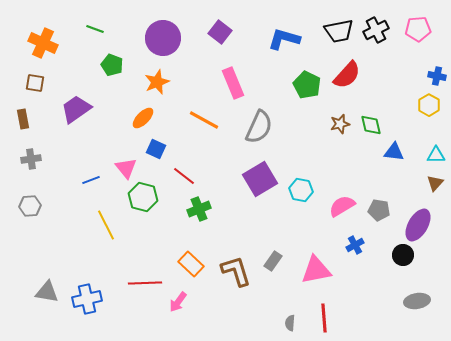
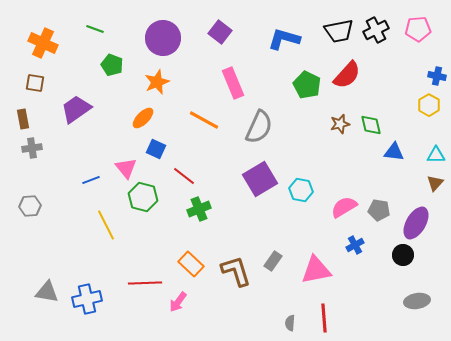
gray cross at (31, 159): moved 1 px right, 11 px up
pink semicircle at (342, 206): moved 2 px right, 1 px down
purple ellipse at (418, 225): moved 2 px left, 2 px up
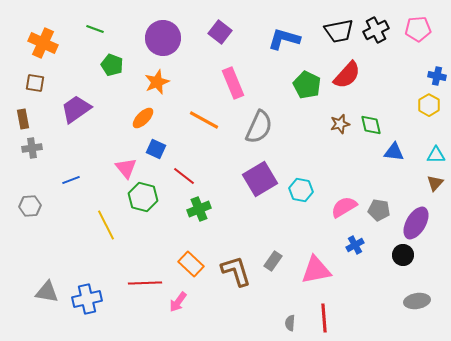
blue line at (91, 180): moved 20 px left
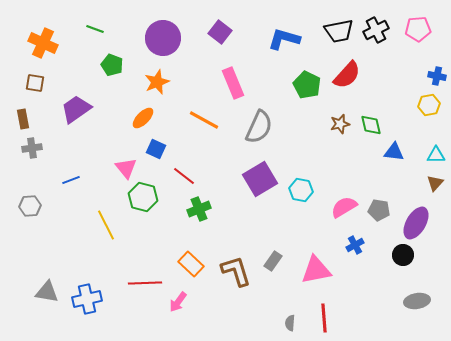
yellow hexagon at (429, 105): rotated 20 degrees clockwise
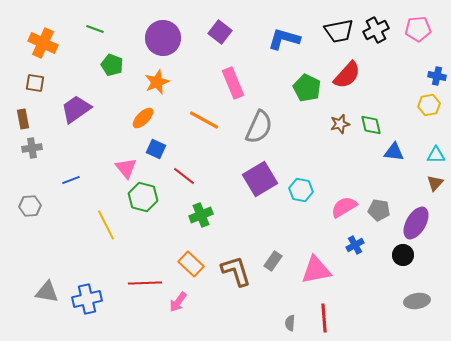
green pentagon at (307, 85): moved 3 px down
green cross at (199, 209): moved 2 px right, 6 px down
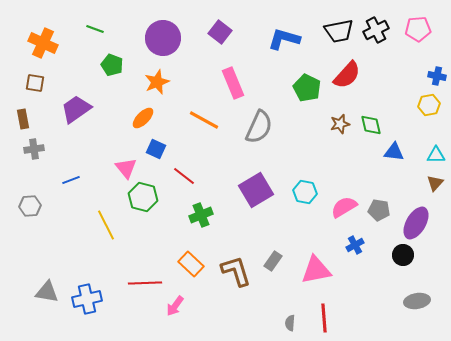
gray cross at (32, 148): moved 2 px right, 1 px down
purple square at (260, 179): moved 4 px left, 11 px down
cyan hexagon at (301, 190): moved 4 px right, 2 px down
pink arrow at (178, 302): moved 3 px left, 4 px down
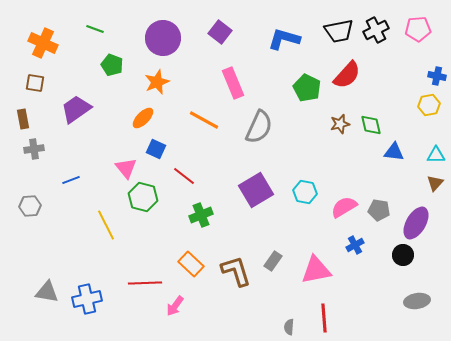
gray semicircle at (290, 323): moved 1 px left, 4 px down
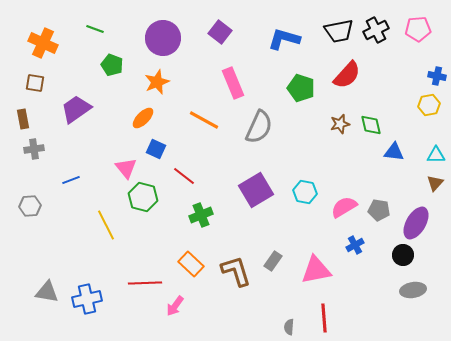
green pentagon at (307, 88): moved 6 px left; rotated 8 degrees counterclockwise
gray ellipse at (417, 301): moved 4 px left, 11 px up
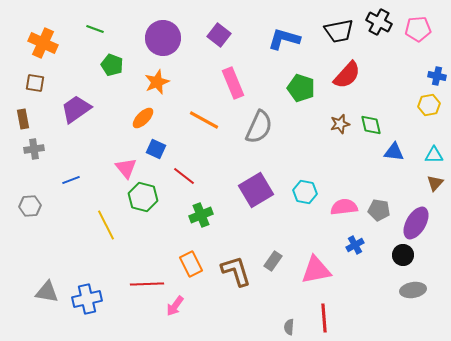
black cross at (376, 30): moved 3 px right, 8 px up; rotated 35 degrees counterclockwise
purple square at (220, 32): moved 1 px left, 3 px down
cyan triangle at (436, 155): moved 2 px left
pink semicircle at (344, 207): rotated 24 degrees clockwise
orange rectangle at (191, 264): rotated 20 degrees clockwise
red line at (145, 283): moved 2 px right, 1 px down
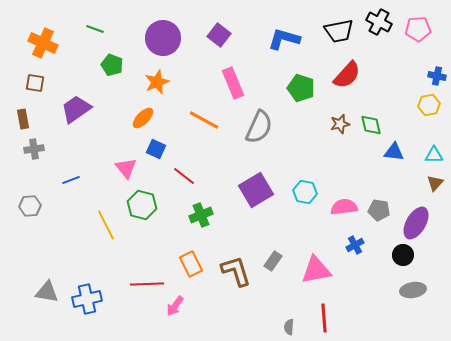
green hexagon at (143, 197): moved 1 px left, 8 px down
